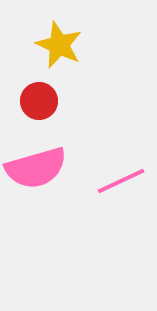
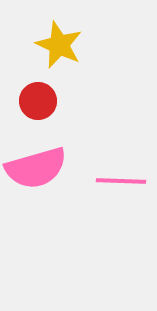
red circle: moved 1 px left
pink line: rotated 27 degrees clockwise
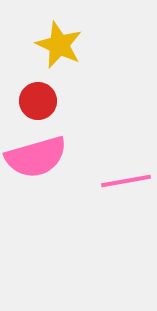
pink semicircle: moved 11 px up
pink line: moved 5 px right; rotated 12 degrees counterclockwise
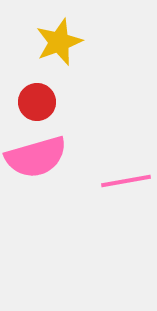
yellow star: moved 3 px up; rotated 27 degrees clockwise
red circle: moved 1 px left, 1 px down
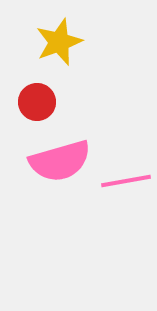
pink semicircle: moved 24 px right, 4 px down
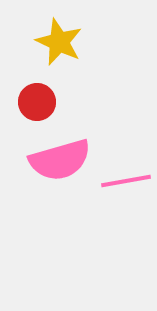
yellow star: rotated 27 degrees counterclockwise
pink semicircle: moved 1 px up
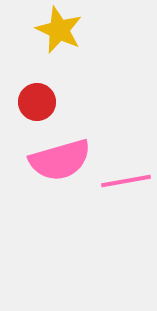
yellow star: moved 12 px up
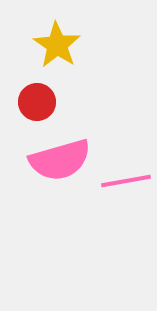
yellow star: moved 2 px left, 15 px down; rotated 9 degrees clockwise
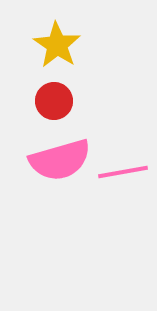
red circle: moved 17 px right, 1 px up
pink line: moved 3 px left, 9 px up
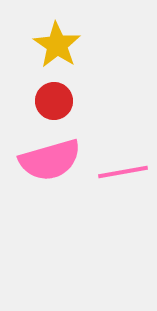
pink semicircle: moved 10 px left
